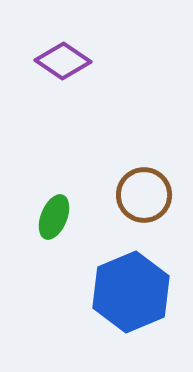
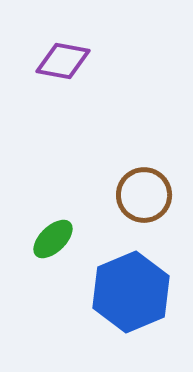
purple diamond: rotated 24 degrees counterclockwise
green ellipse: moved 1 px left, 22 px down; rotated 24 degrees clockwise
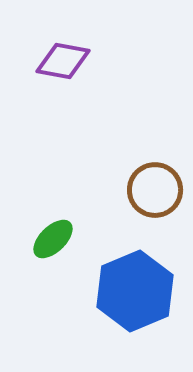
brown circle: moved 11 px right, 5 px up
blue hexagon: moved 4 px right, 1 px up
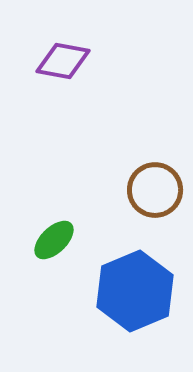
green ellipse: moved 1 px right, 1 px down
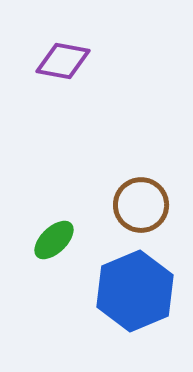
brown circle: moved 14 px left, 15 px down
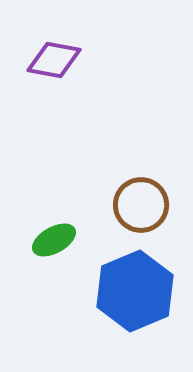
purple diamond: moved 9 px left, 1 px up
green ellipse: rotated 15 degrees clockwise
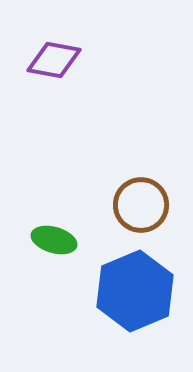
green ellipse: rotated 45 degrees clockwise
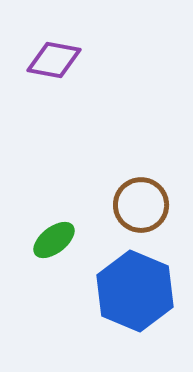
green ellipse: rotated 54 degrees counterclockwise
blue hexagon: rotated 14 degrees counterclockwise
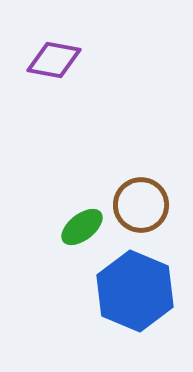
green ellipse: moved 28 px right, 13 px up
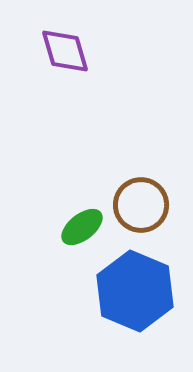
purple diamond: moved 11 px right, 9 px up; rotated 64 degrees clockwise
